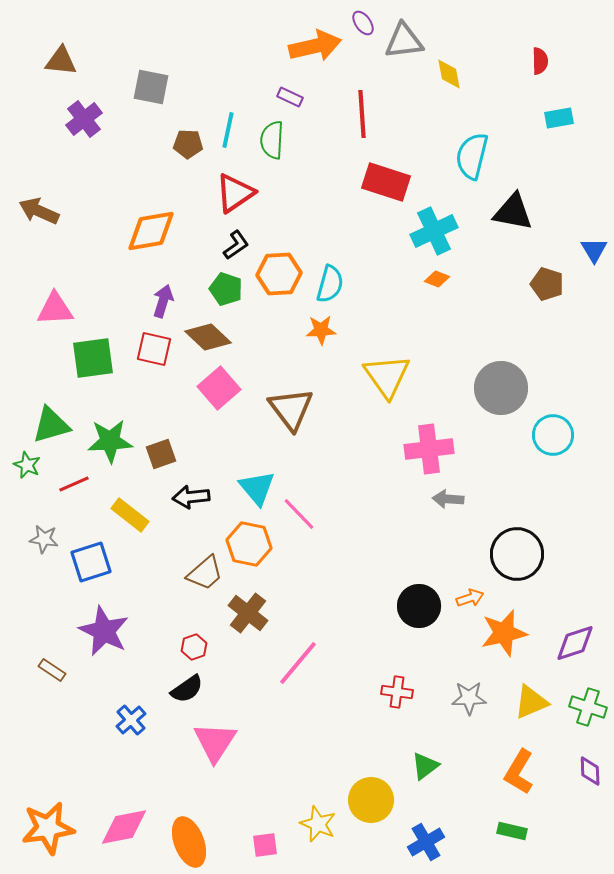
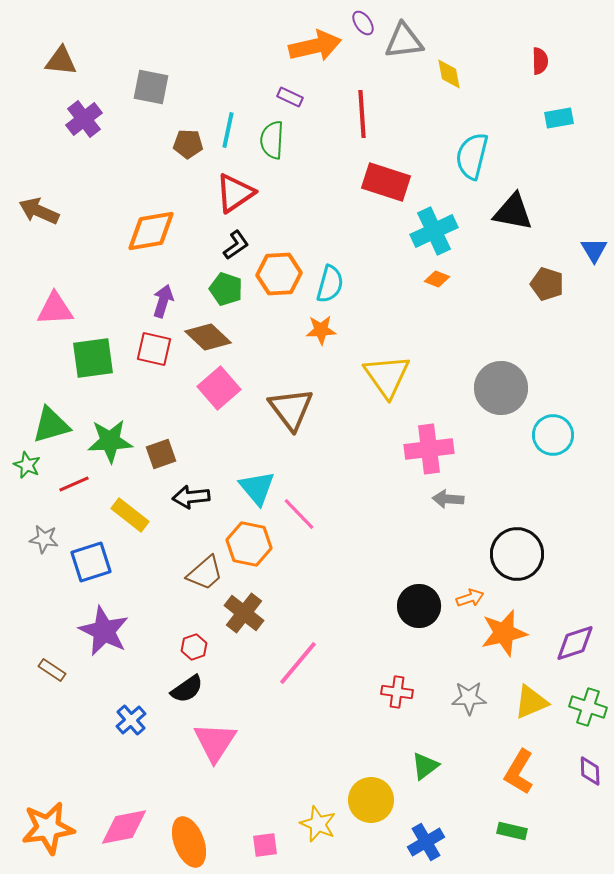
brown cross at (248, 613): moved 4 px left
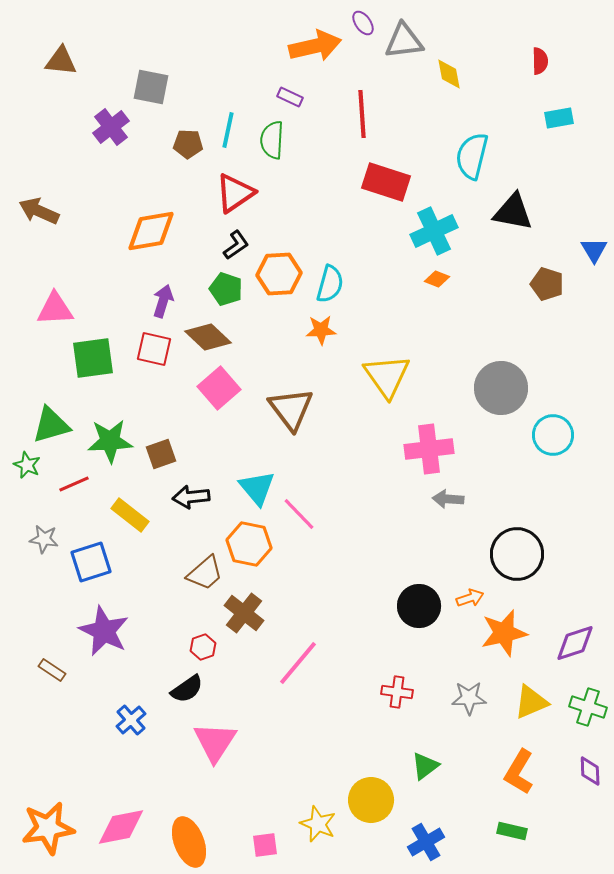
purple cross at (84, 119): moved 27 px right, 8 px down
red hexagon at (194, 647): moved 9 px right
pink diamond at (124, 827): moved 3 px left
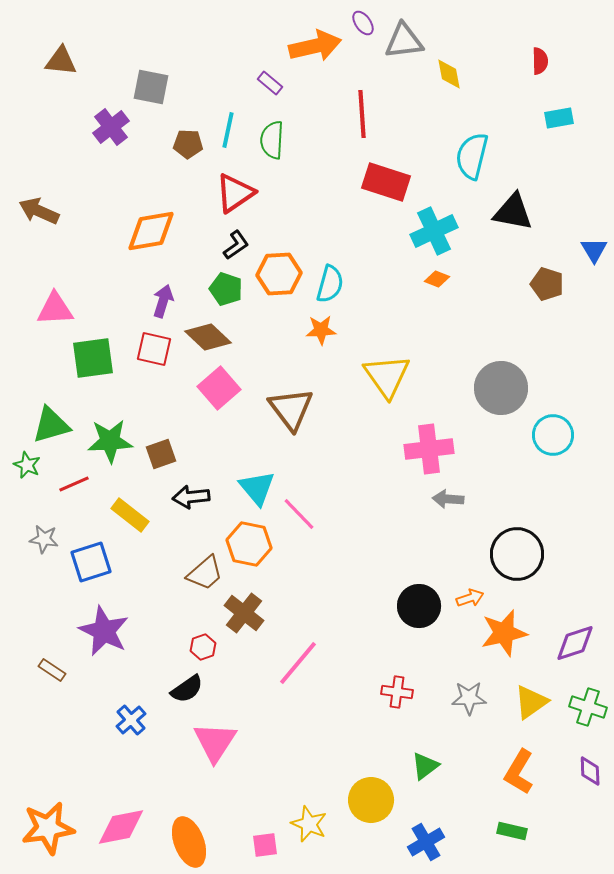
purple rectangle at (290, 97): moved 20 px left, 14 px up; rotated 15 degrees clockwise
yellow triangle at (531, 702): rotated 12 degrees counterclockwise
yellow star at (318, 824): moved 9 px left
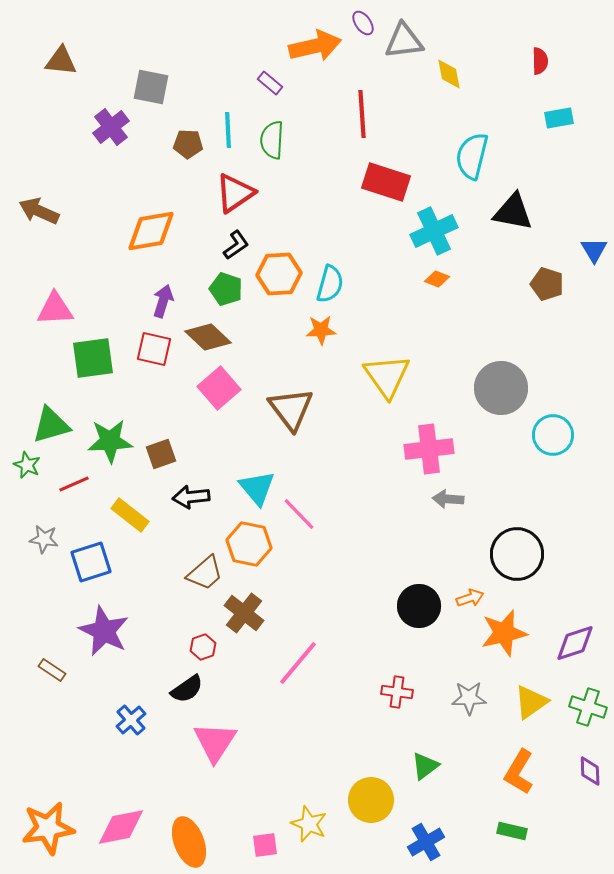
cyan line at (228, 130): rotated 15 degrees counterclockwise
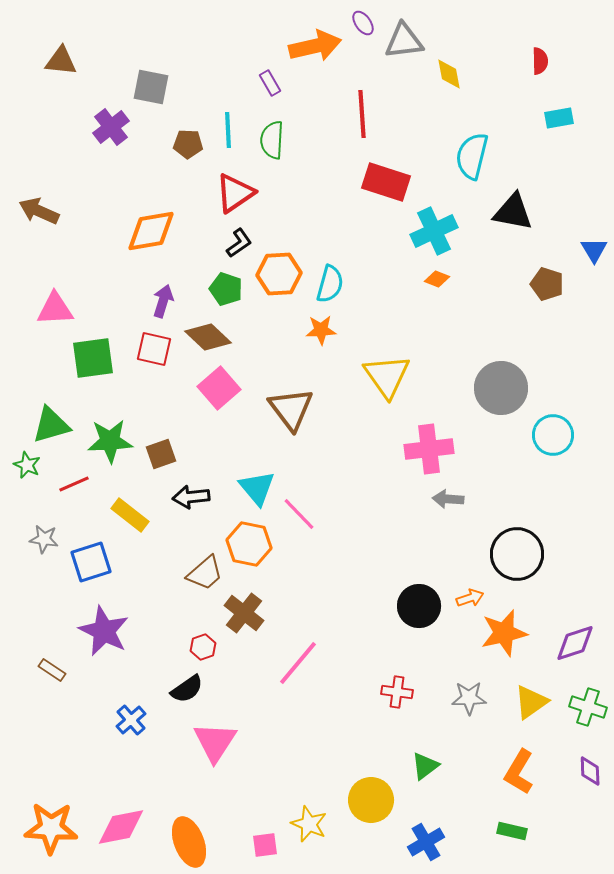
purple rectangle at (270, 83): rotated 20 degrees clockwise
black L-shape at (236, 245): moved 3 px right, 2 px up
orange star at (48, 828): moved 3 px right; rotated 12 degrees clockwise
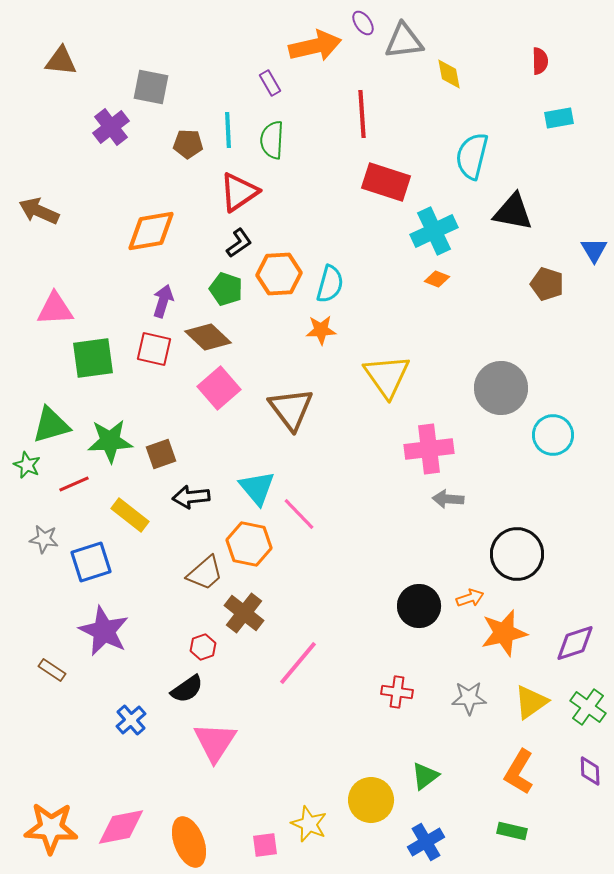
red triangle at (235, 193): moved 4 px right, 1 px up
green cross at (588, 707): rotated 18 degrees clockwise
green triangle at (425, 766): moved 10 px down
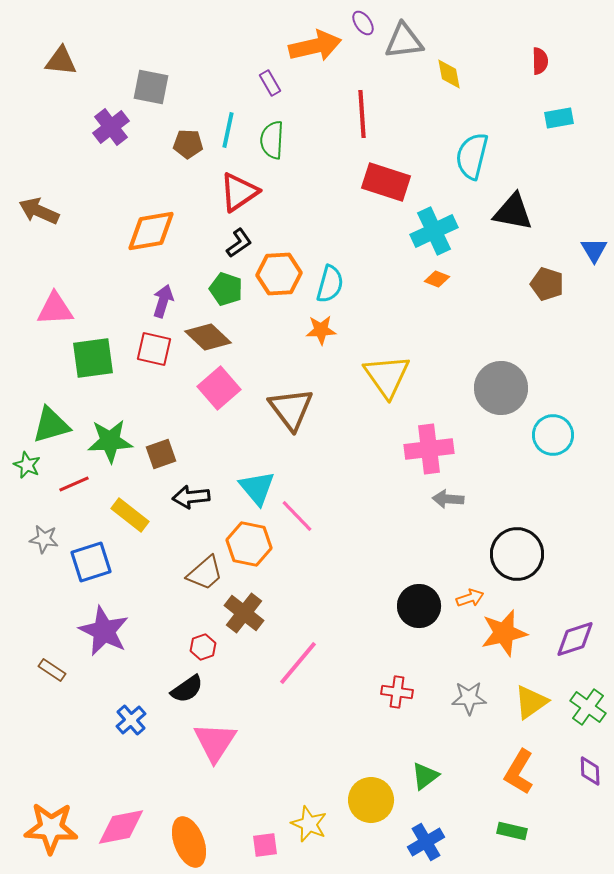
cyan line at (228, 130): rotated 15 degrees clockwise
pink line at (299, 514): moved 2 px left, 2 px down
purple diamond at (575, 643): moved 4 px up
